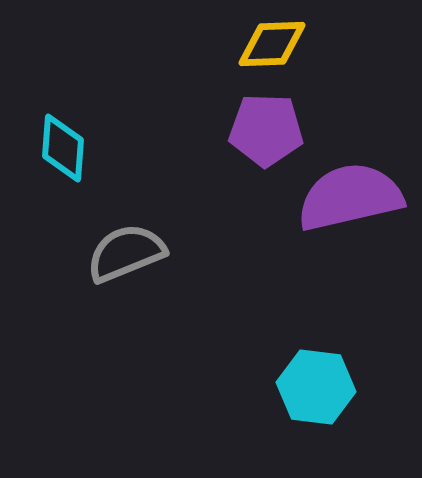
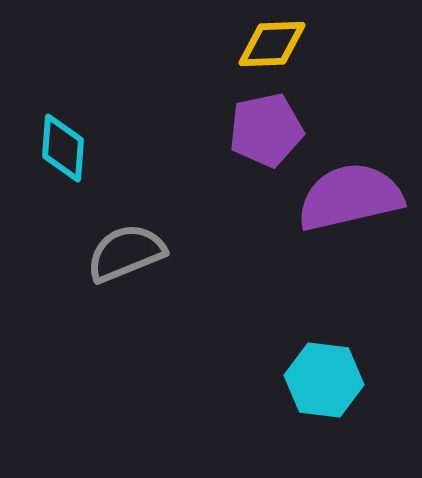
purple pentagon: rotated 14 degrees counterclockwise
cyan hexagon: moved 8 px right, 7 px up
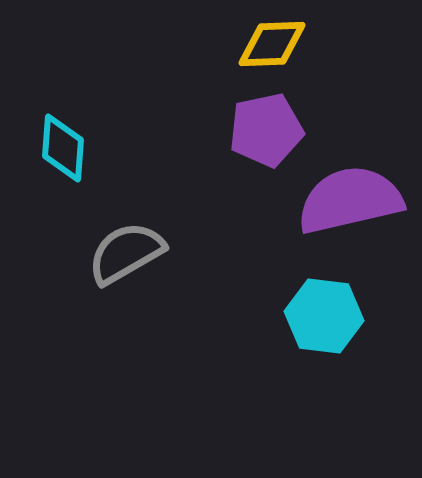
purple semicircle: moved 3 px down
gray semicircle: rotated 8 degrees counterclockwise
cyan hexagon: moved 64 px up
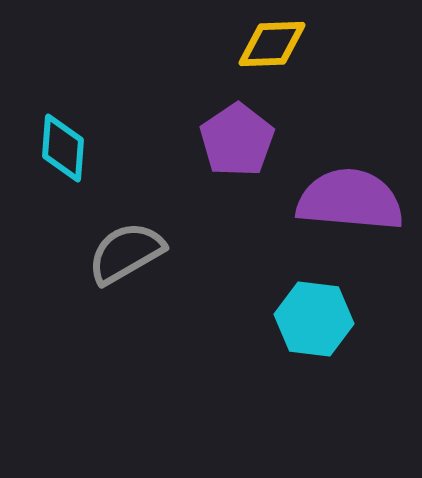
purple pentagon: moved 29 px left, 10 px down; rotated 22 degrees counterclockwise
purple semicircle: rotated 18 degrees clockwise
cyan hexagon: moved 10 px left, 3 px down
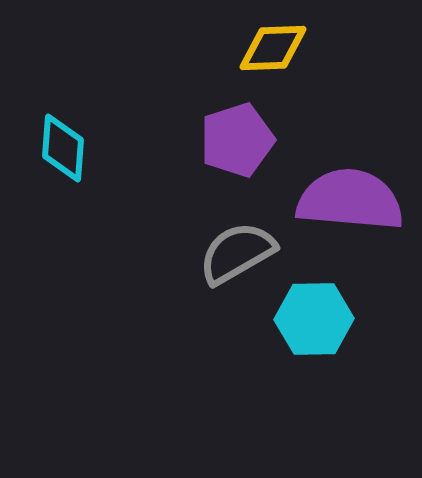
yellow diamond: moved 1 px right, 4 px down
purple pentagon: rotated 16 degrees clockwise
gray semicircle: moved 111 px right
cyan hexagon: rotated 8 degrees counterclockwise
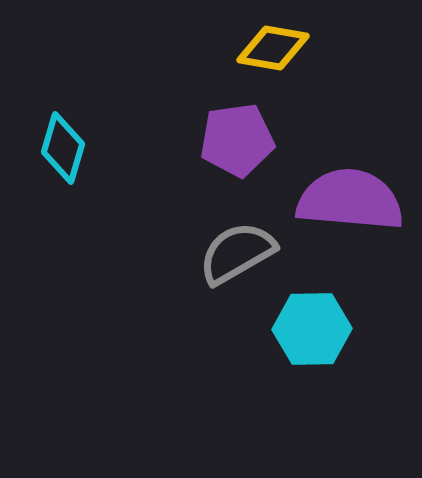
yellow diamond: rotated 12 degrees clockwise
purple pentagon: rotated 10 degrees clockwise
cyan diamond: rotated 12 degrees clockwise
cyan hexagon: moved 2 px left, 10 px down
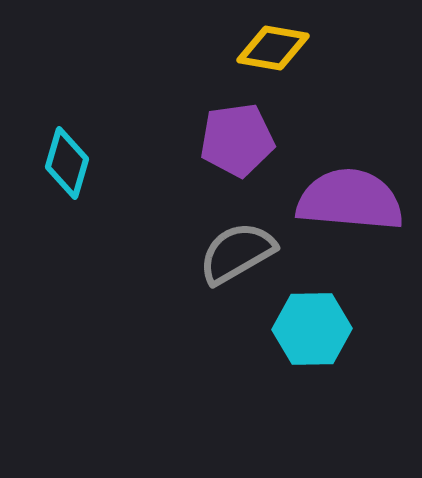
cyan diamond: moved 4 px right, 15 px down
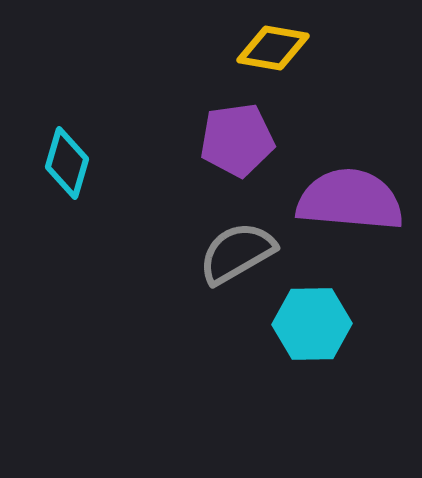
cyan hexagon: moved 5 px up
